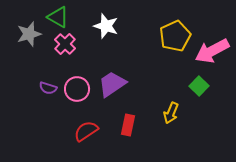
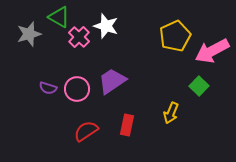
green triangle: moved 1 px right
pink cross: moved 14 px right, 7 px up
purple trapezoid: moved 3 px up
red rectangle: moved 1 px left
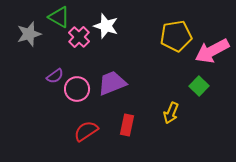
yellow pentagon: moved 1 px right; rotated 16 degrees clockwise
purple trapezoid: moved 2 px down; rotated 12 degrees clockwise
purple semicircle: moved 7 px right, 12 px up; rotated 54 degrees counterclockwise
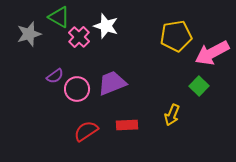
pink arrow: moved 2 px down
yellow arrow: moved 1 px right, 2 px down
red rectangle: rotated 75 degrees clockwise
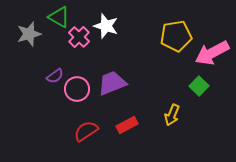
red rectangle: rotated 25 degrees counterclockwise
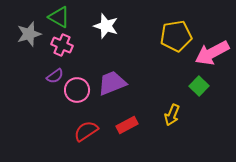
pink cross: moved 17 px left, 8 px down; rotated 20 degrees counterclockwise
pink circle: moved 1 px down
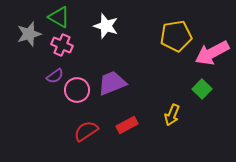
green square: moved 3 px right, 3 px down
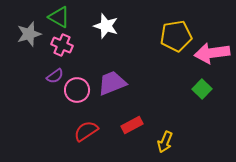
pink arrow: rotated 20 degrees clockwise
yellow arrow: moved 7 px left, 27 px down
red rectangle: moved 5 px right
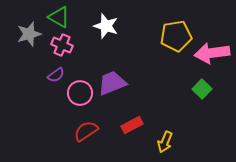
purple semicircle: moved 1 px right, 1 px up
pink circle: moved 3 px right, 3 px down
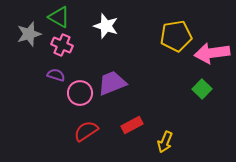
purple semicircle: rotated 126 degrees counterclockwise
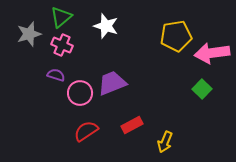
green triangle: moved 2 px right; rotated 50 degrees clockwise
